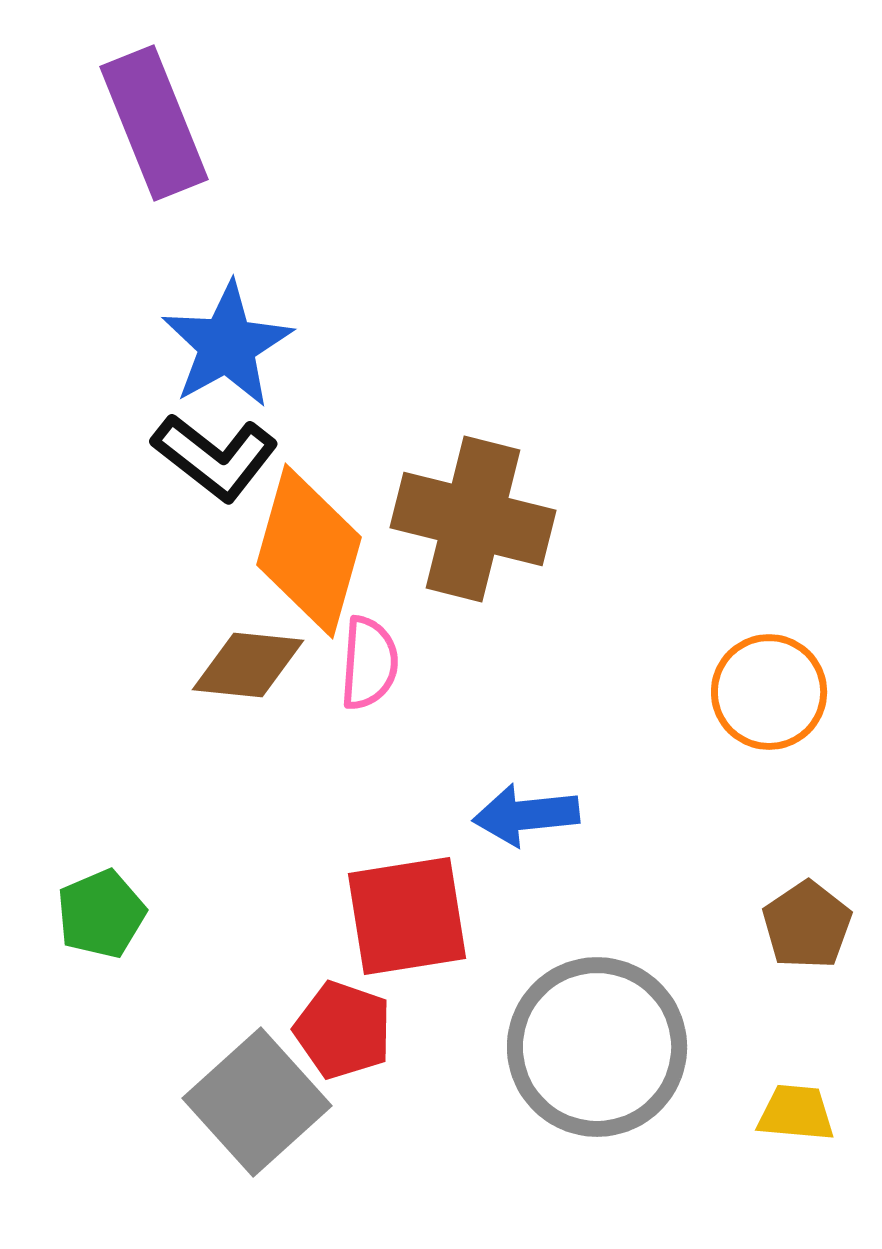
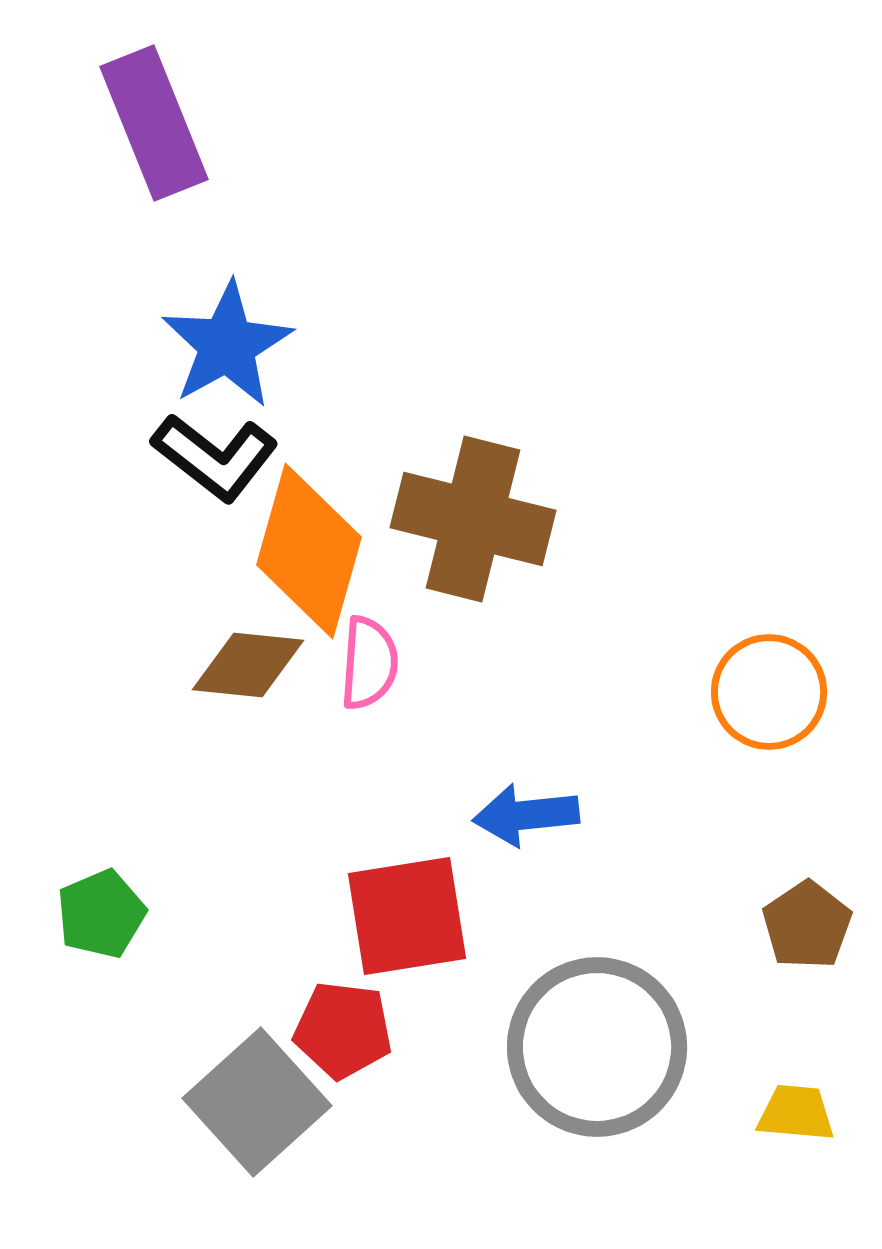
red pentagon: rotated 12 degrees counterclockwise
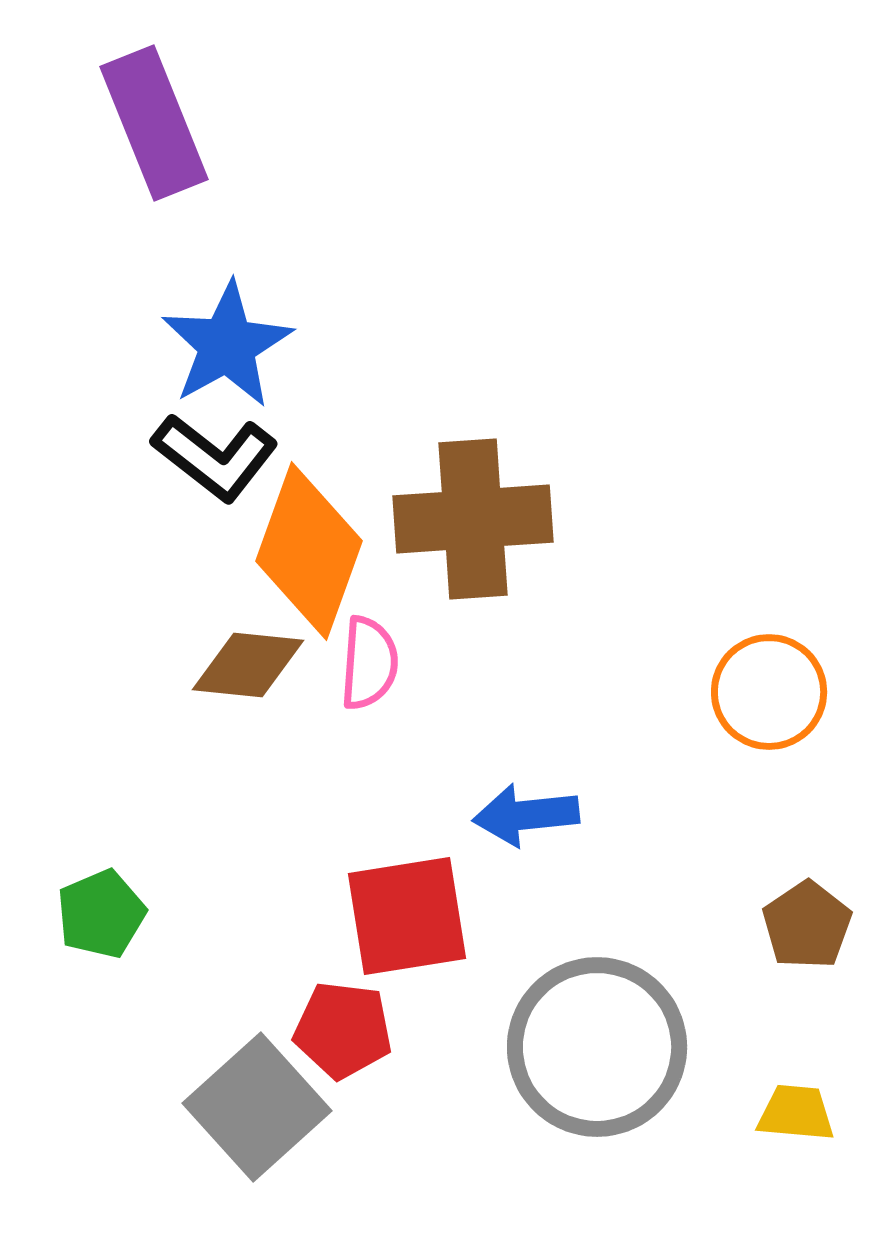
brown cross: rotated 18 degrees counterclockwise
orange diamond: rotated 4 degrees clockwise
gray square: moved 5 px down
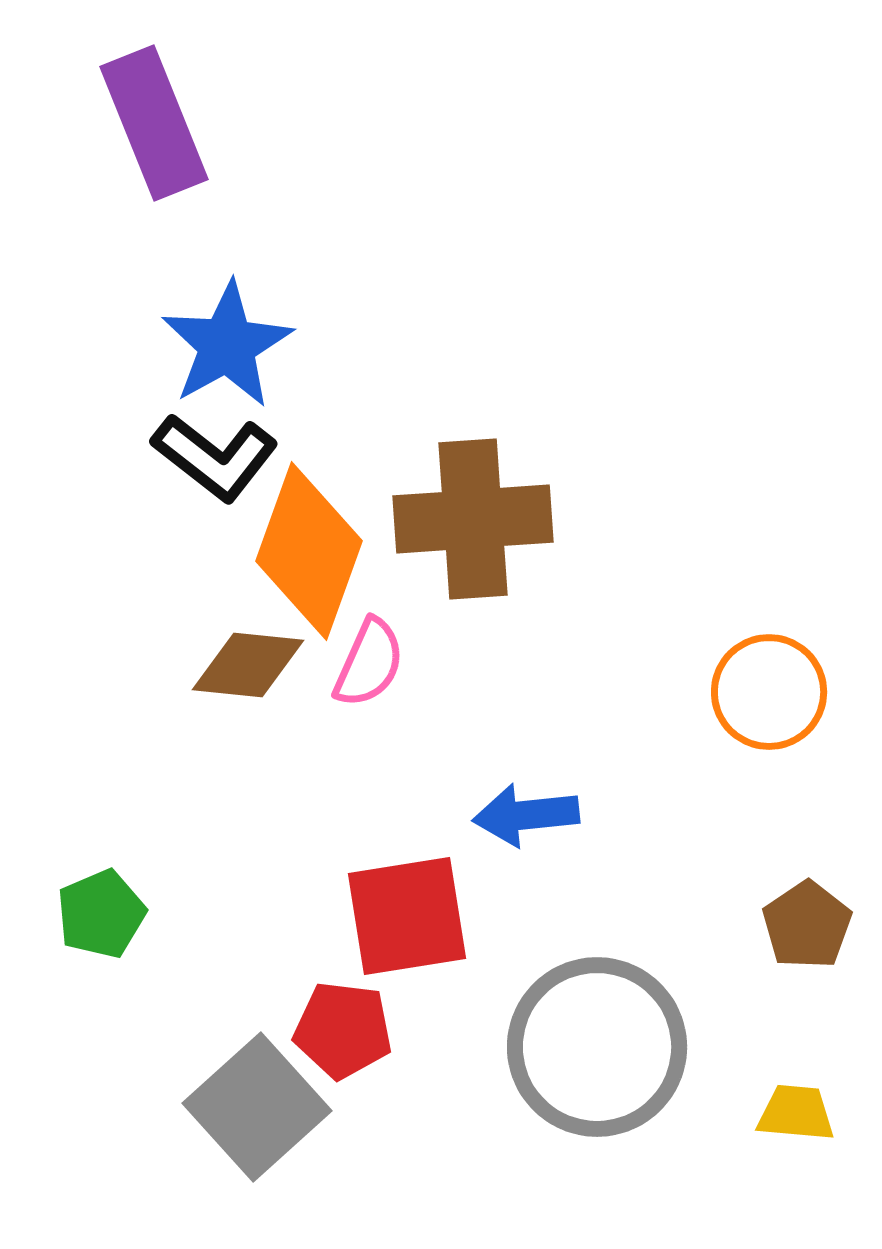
pink semicircle: rotated 20 degrees clockwise
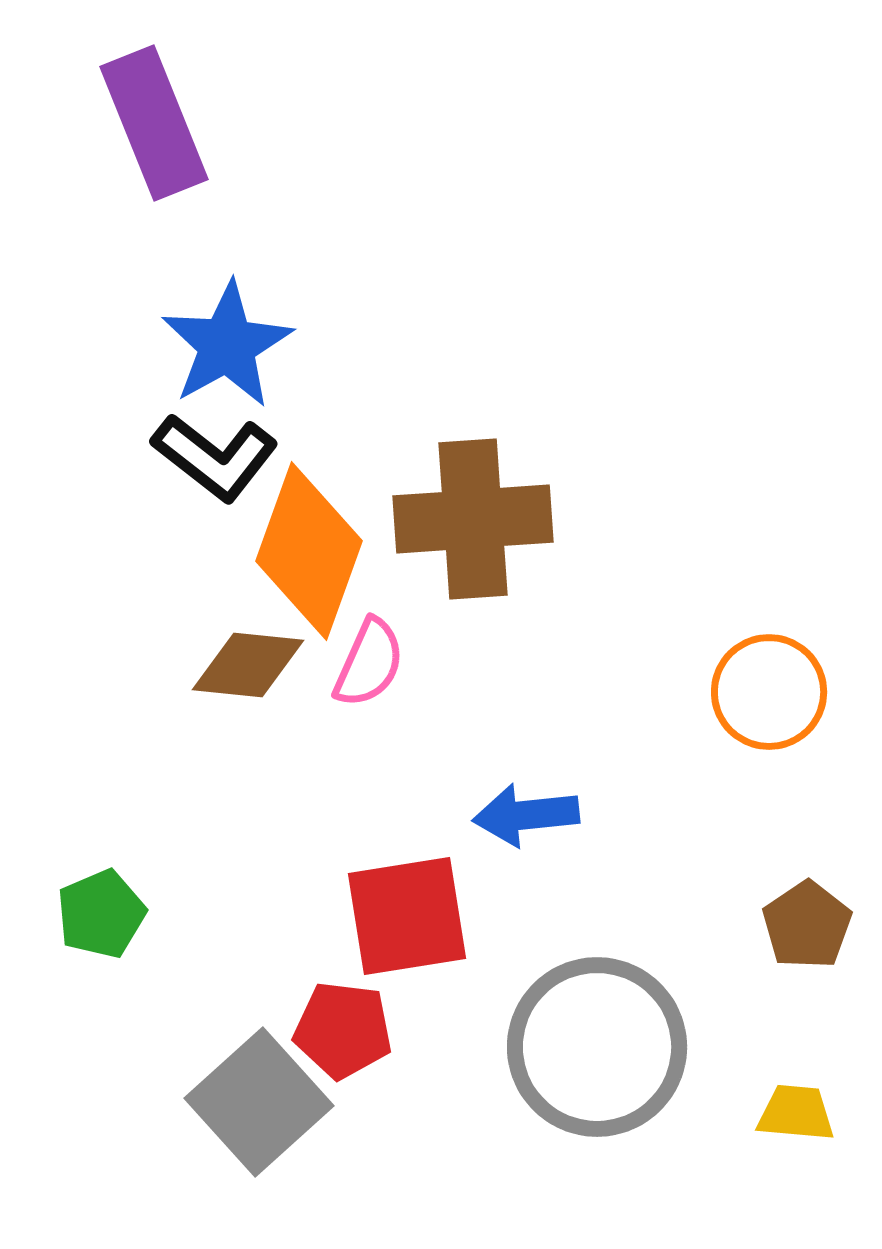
gray square: moved 2 px right, 5 px up
